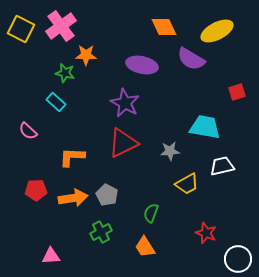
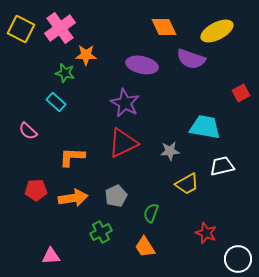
pink cross: moved 1 px left, 2 px down
purple semicircle: rotated 12 degrees counterclockwise
red square: moved 4 px right, 1 px down; rotated 12 degrees counterclockwise
gray pentagon: moved 9 px right, 1 px down; rotated 20 degrees clockwise
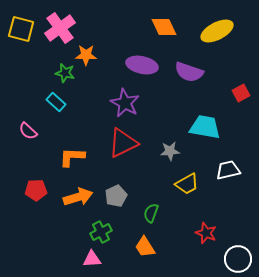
yellow square: rotated 12 degrees counterclockwise
purple semicircle: moved 2 px left, 13 px down
white trapezoid: moved 6 px right, 4 px down
orange arrow: moved 5 px right, 1 px up; rotated 8 degrees counterclockwise
pink triangle: moved 41 px right, 3 px down
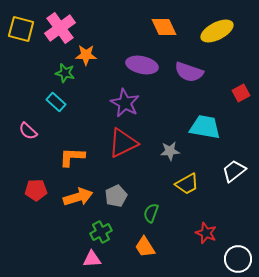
white trapezoid: moved 6 px right, 1 px down; rotated 25 degrees counterclockwise
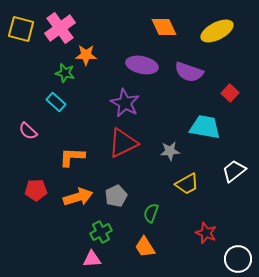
red square: moved 11 px left; rotated 18 degrees counterclockwise
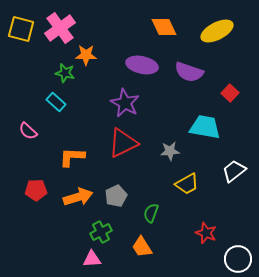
orange trapezoid: moved 3 px left
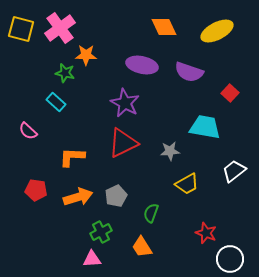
red pentagon: rotated 10 degrees clockwise
white circle: moved 8 px left
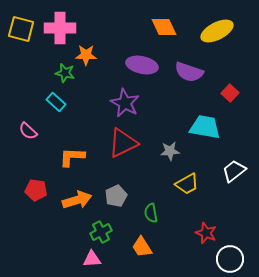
pink cross: rotated 36 degrees clockwise
orange arrow: moved 1 px left, 3 px down
green semicircle: rotated 30 degrees counterclockwise
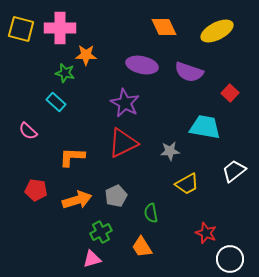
pink triangle: rotated 12 degrees counterclockwise
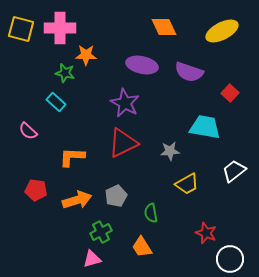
yellow ellipse: moved 5 px right
